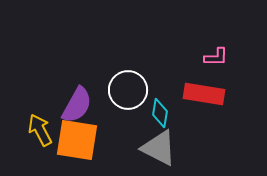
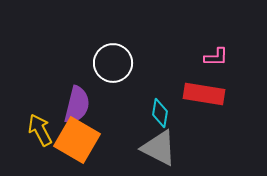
white circle: moved 15 px left, 27 px up
purple semicircle: rotated 15 degrees counterclockwise
orange square: rotated 21 degrees clockwise
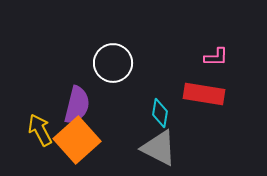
orange square: rotated 18 degrees clockwise
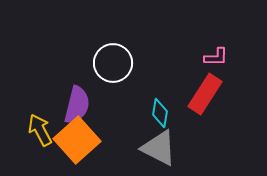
red rectangle: moved 1 px right; rotated 66 degrees counterclockwise
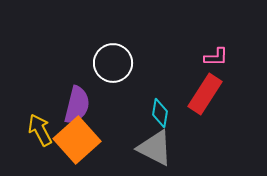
gray triangle: moved 4 px left
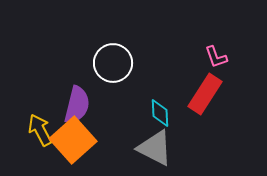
pink L-shape: rotated 70 degrees clockwise
cyan diamond: rotated 12 degrees counterclockwise
orange square: moved 4 px left
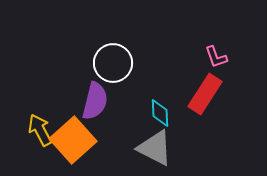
purple semicircle: moved 18 px right, 4 px up
